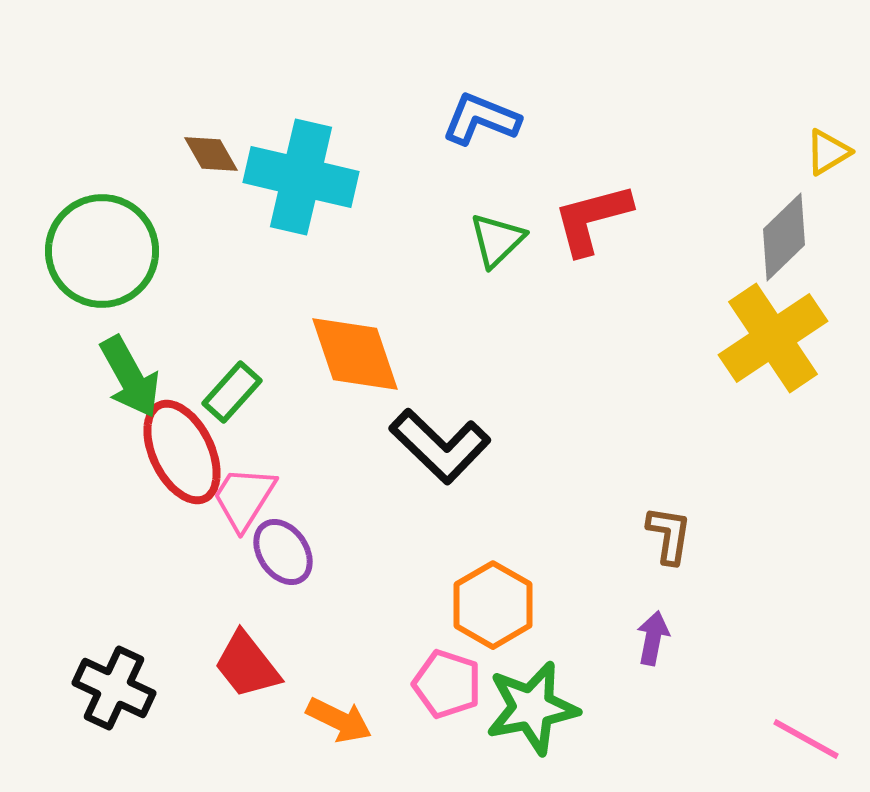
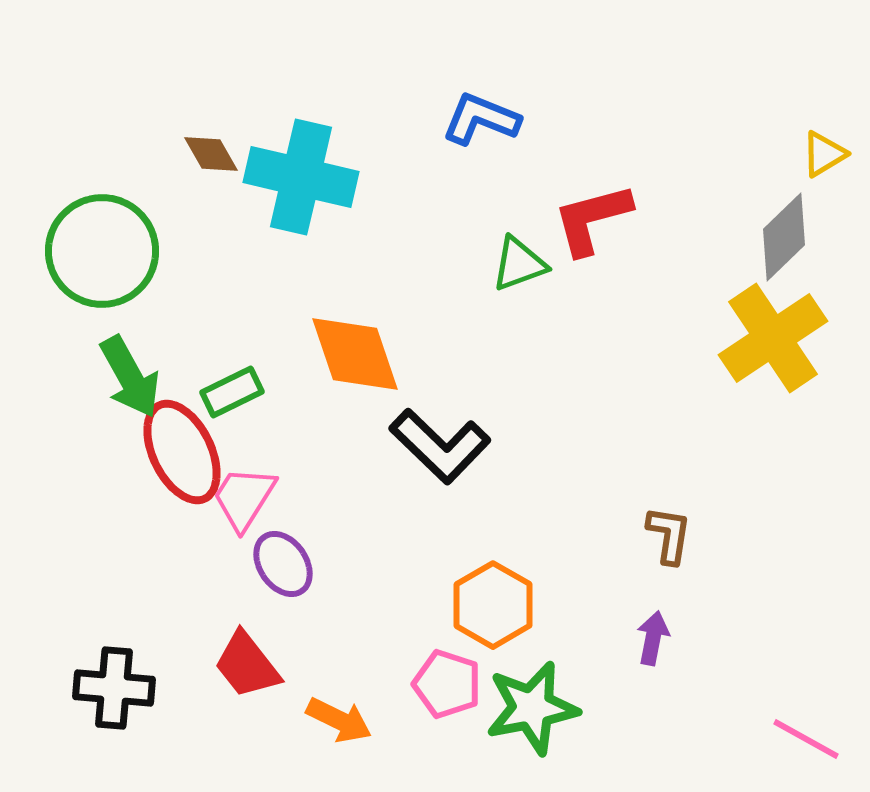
yellow triangle: moved 4 px left, 2 px down
green triangle: moved 22 px right, 24 px down; rotated 24 degrees clockwise
green rectangle: rotated 22 degrees clockwise
purple ellipse: moved 12 px down
black cross: rotated 20 degrees counterclockwise
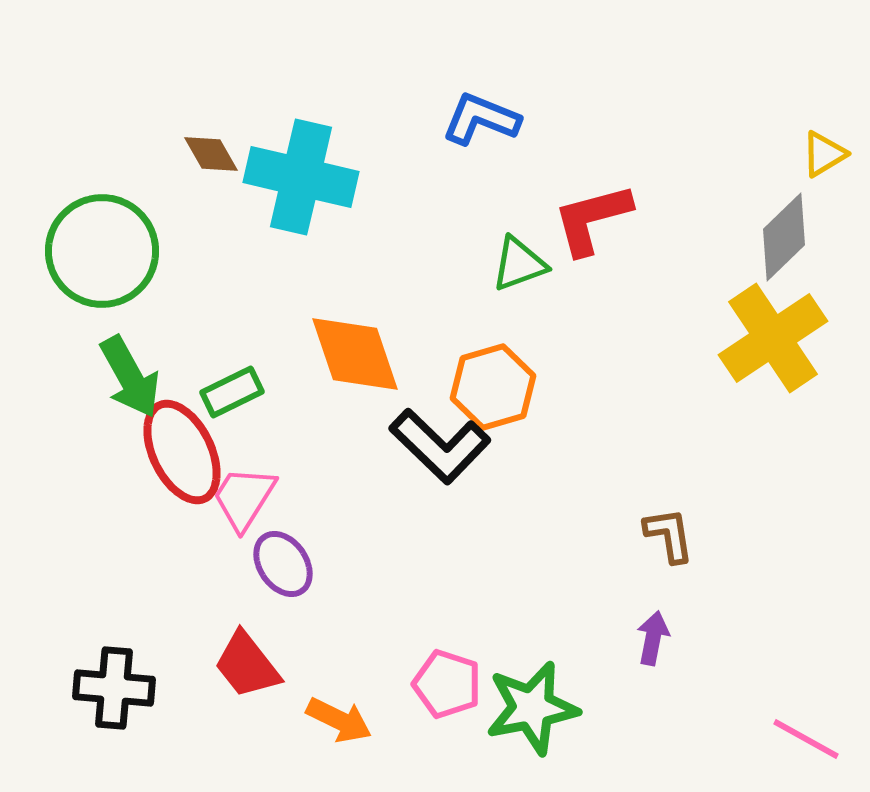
brown L-shape: rotated 18 degrees counterclockwise
orange hexagon: moved 218 px up; rotated 14 degrees clockwise
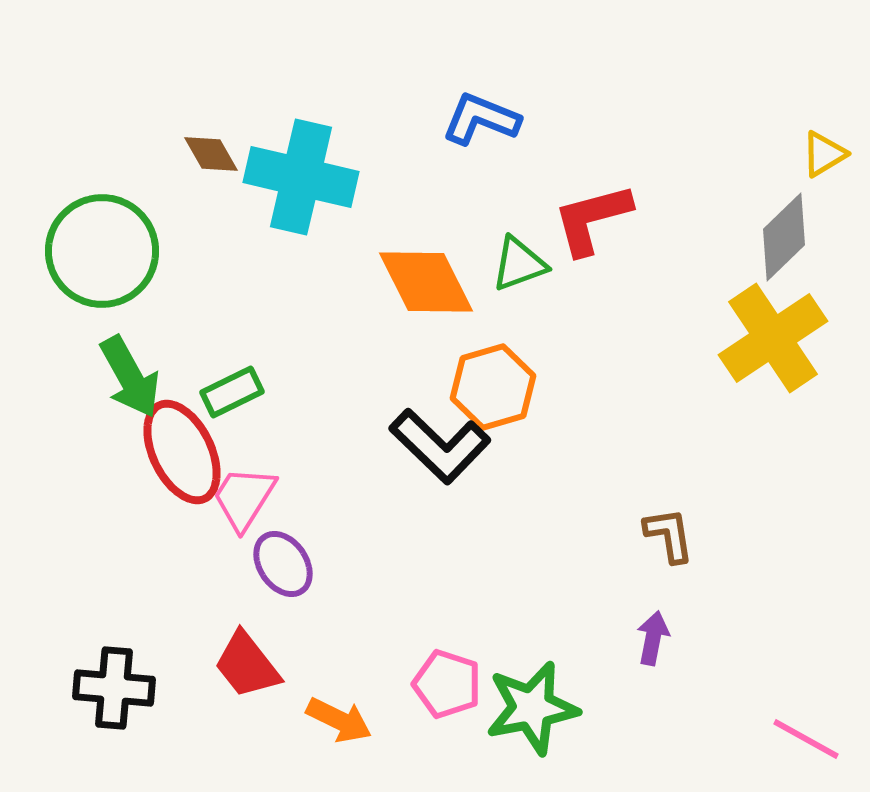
orange diamond: moved 71 px right, 72 px up; rotated 8 degrees counterclockwise
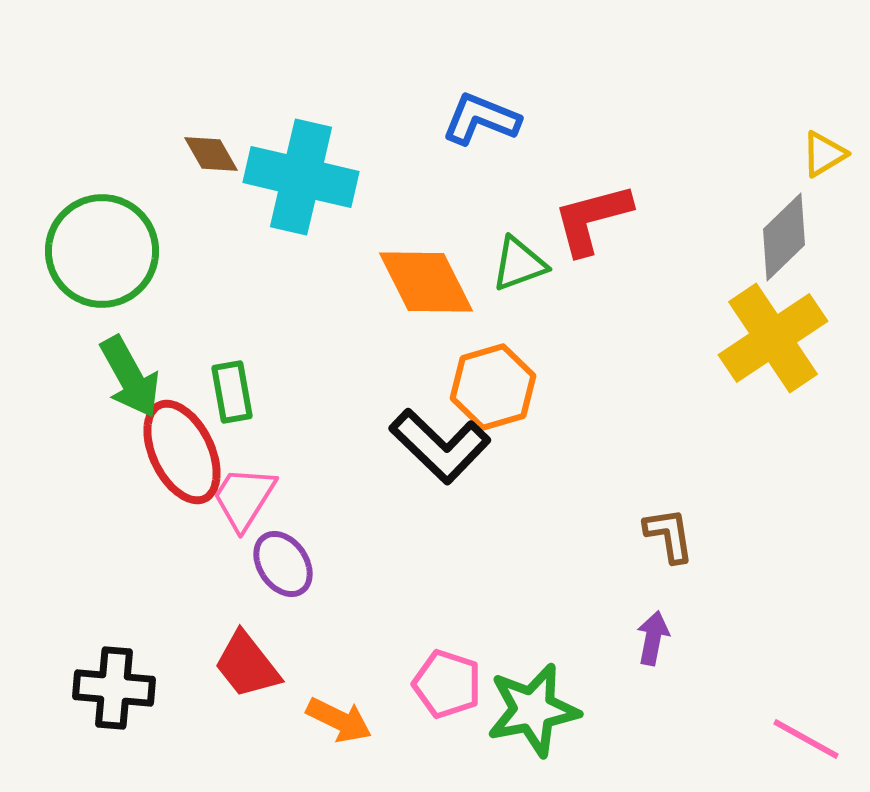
green rectangle: rotated 74 degrees counterclockwise
green star: moved 1 px right, 2 px down
